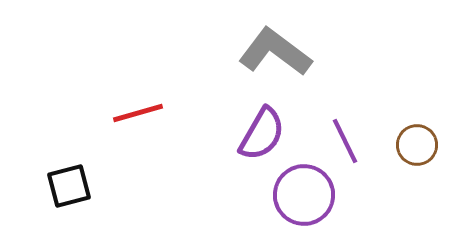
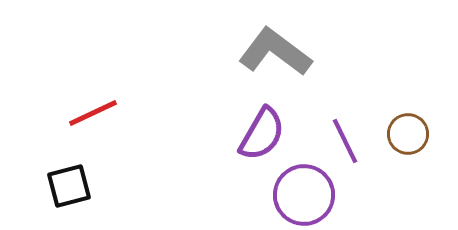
red line: moved 45 px left; rotated 9 degrees counterclockwise
brown circle: moved 9 px left, 11 px up
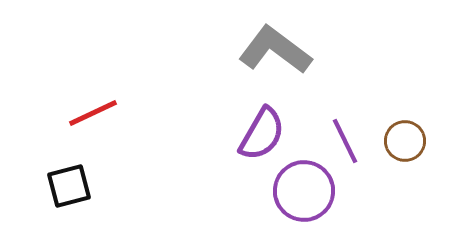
gray L-shape: moved 2 px up
brown circle: moved 3 px left, 7 px down
purple circle: moved 4 px up
